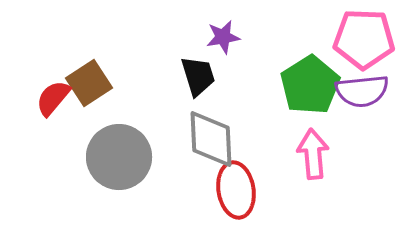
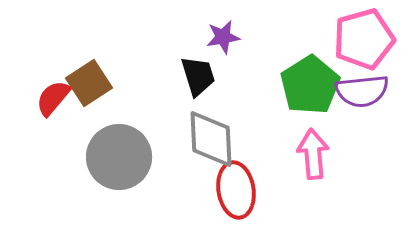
pink pentagon: rotated 18 degrees counterclockwise
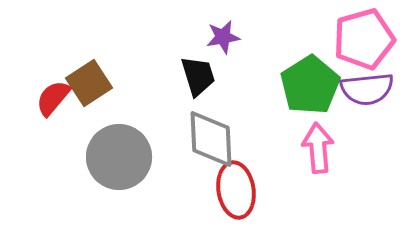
purple semicircle: moved 5 px right, 2 px up
pink arrow: moved 5 px right, 6 px up
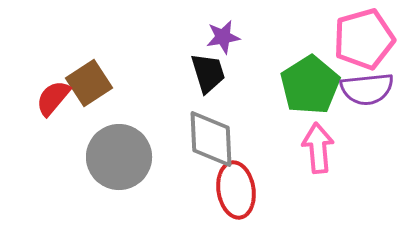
black trapezoid: moved 10 px right, 3 px up
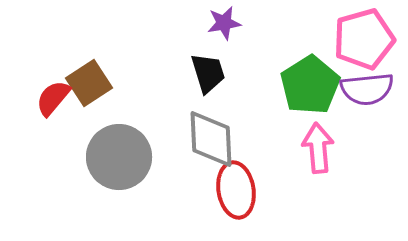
purple star: moved 1 px right, 14 px up
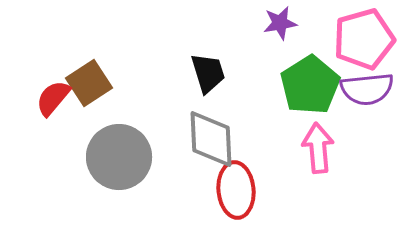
purple star: moved 56 px right
red ellipse: rotated 4 degrees clockwise
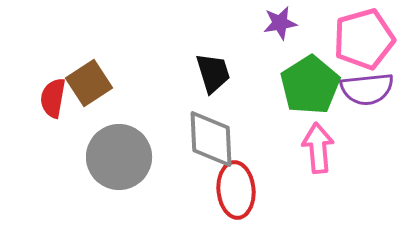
black trapezoid: moved 5 px right
red semicircle: rotated 30 degrees counterclockwise
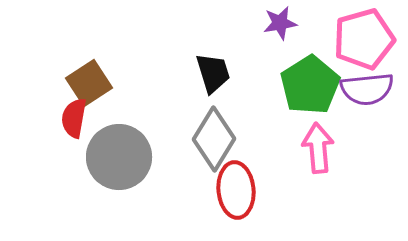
red semicircle: moved 21 px right, 20 px down
gray diamond: moved 3 px right; rotated 34 degrees clockwise
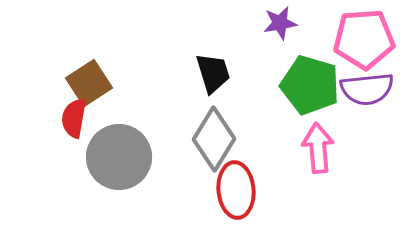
pink pentagon: rotated 12 degrees clockwise
green pentagon: rotated 24 degrees counterclockwise
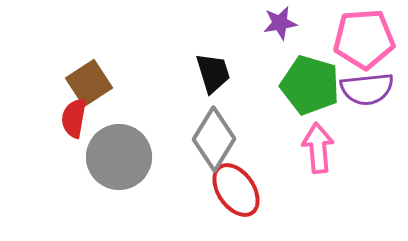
red ellipse: rotated 30 degrees counterclockwise
